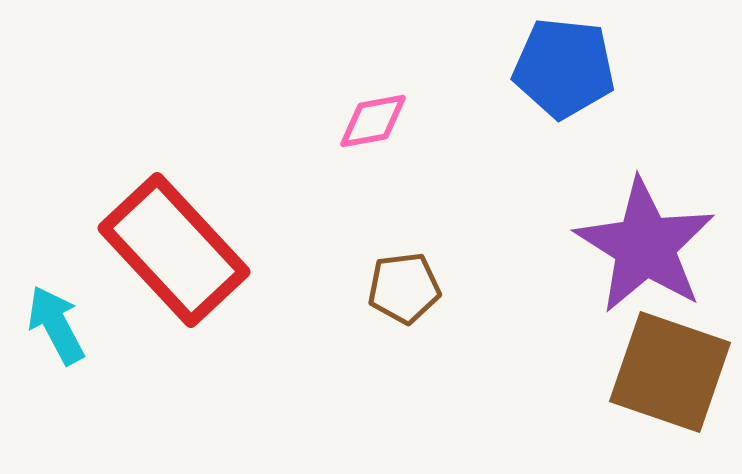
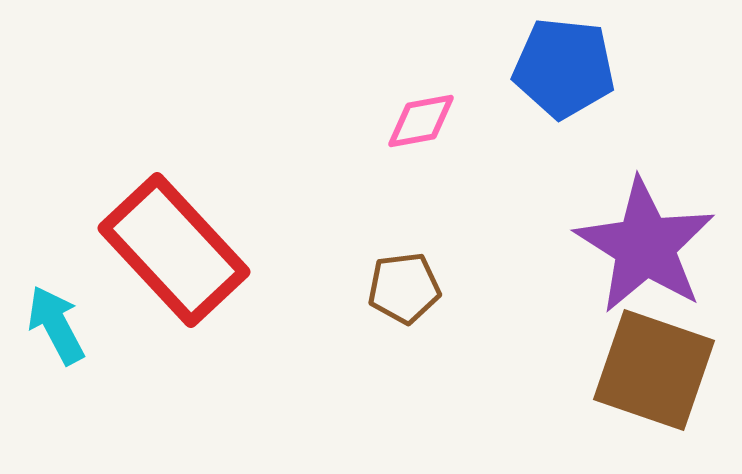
pink diamond: moved 48 px right
brown square: moved 16 px left, 2 px up
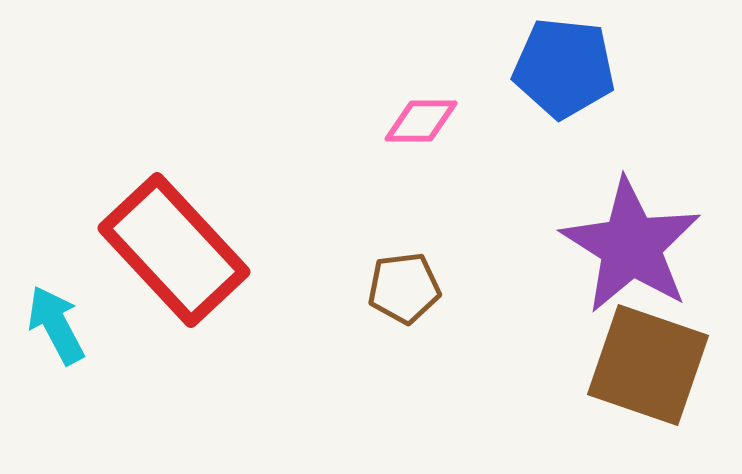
pink diamond: rotated 10 degrees clockwise
purple star: moved 14 px left
brown square: moved 6 px left, 5 px up
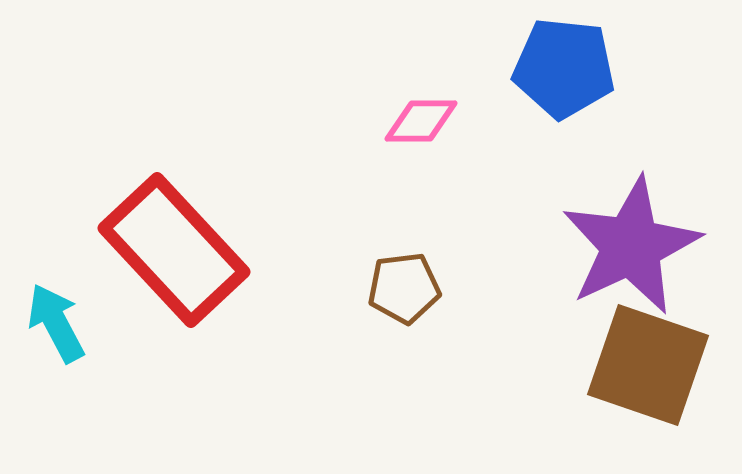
purple star: rotated 15 degrees clockwise
cyan arrow: moved 2 px up
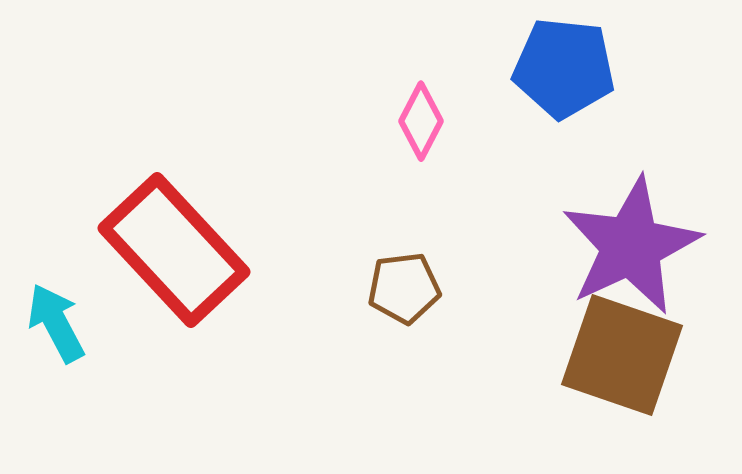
pink diamond: rotated 62 degrees counterclockwise
brown square: moved 26 px left, 10 px up
